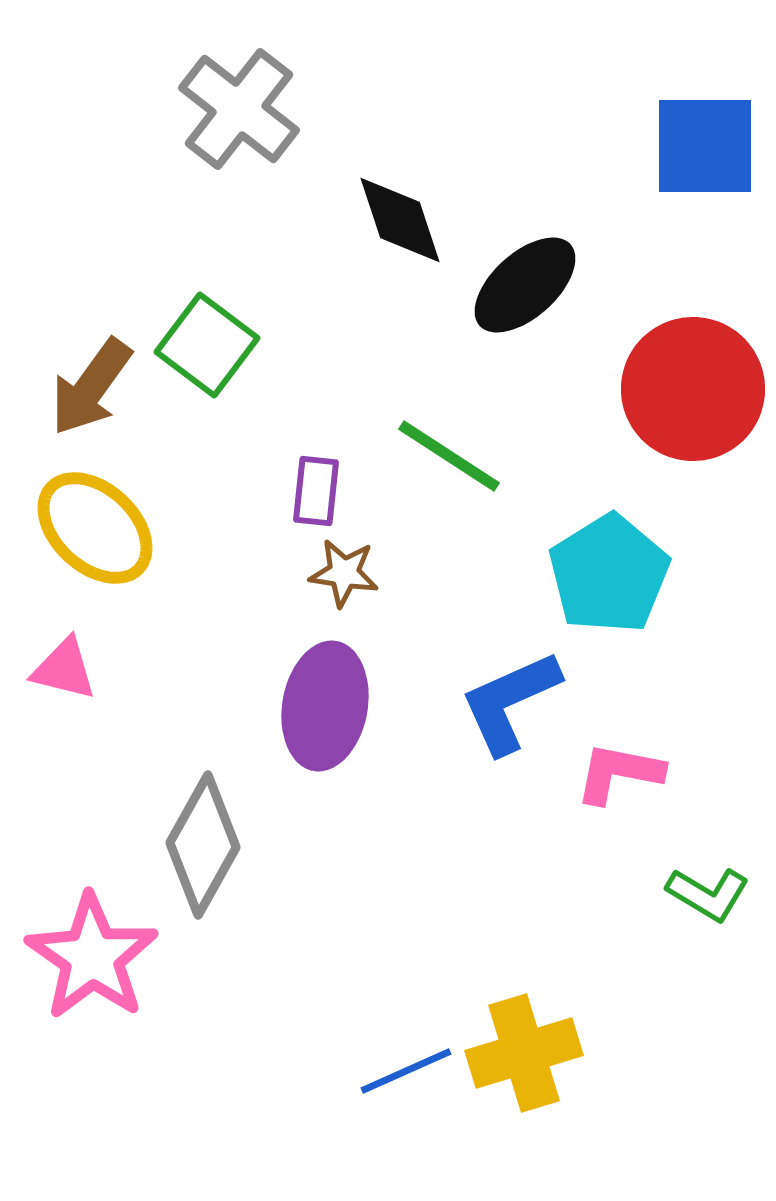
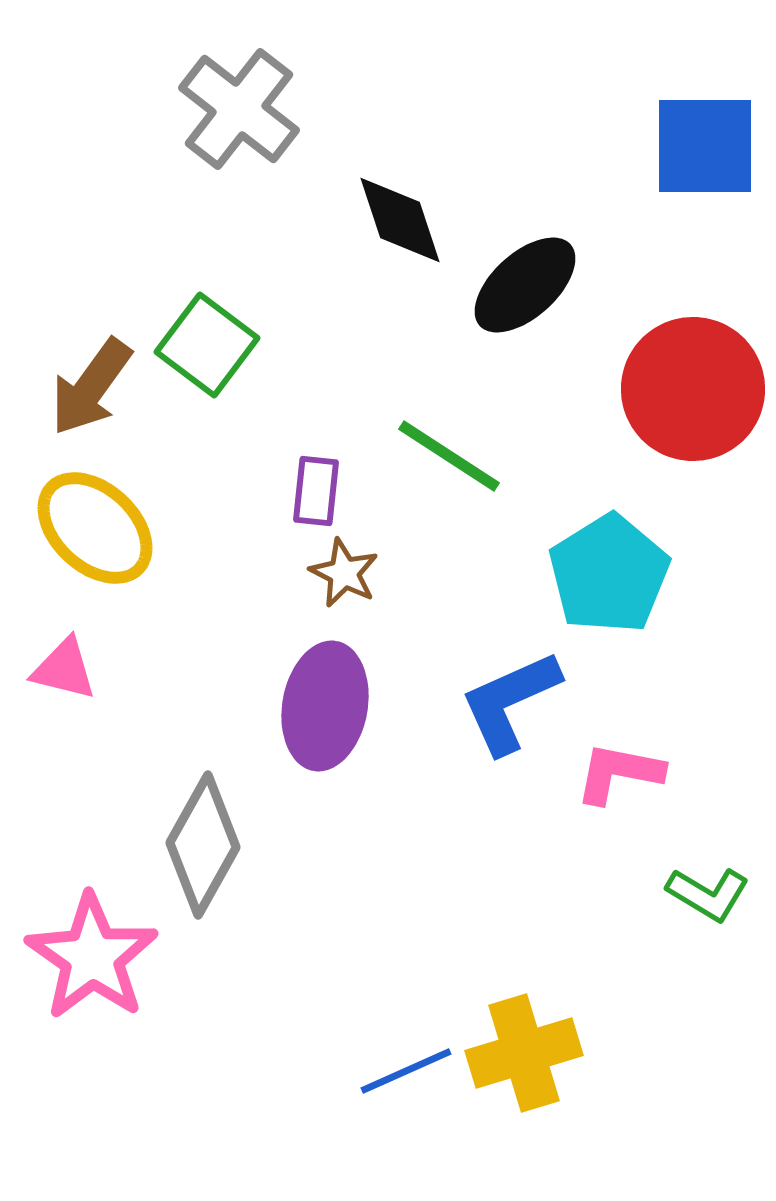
brown star: rotated 18 degrees clockwise
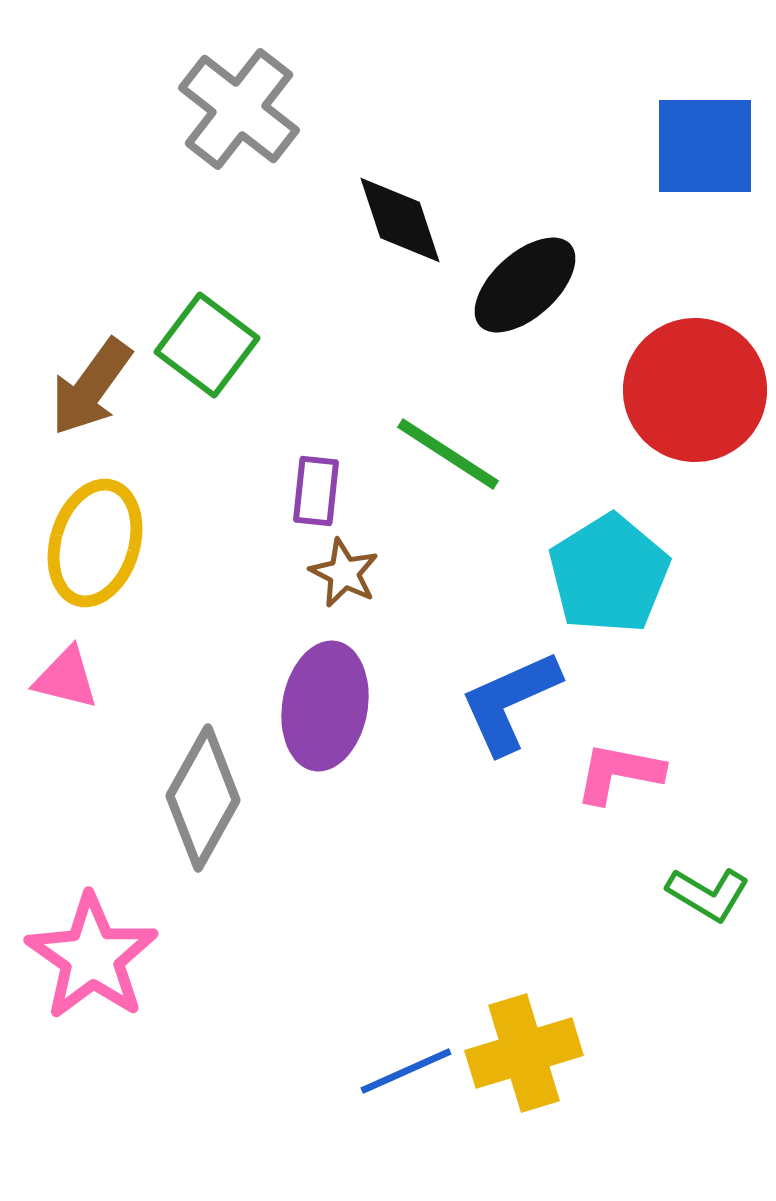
red circle: moved 2 px right, 1 px down
green line: moved 1 px left, 2 px up
yellow ellipse: moved 15 px down; rotated 64 degrees clockwise
pink triangle: moved 2 px right, 9 px down
gray diamond: moved 47 px up
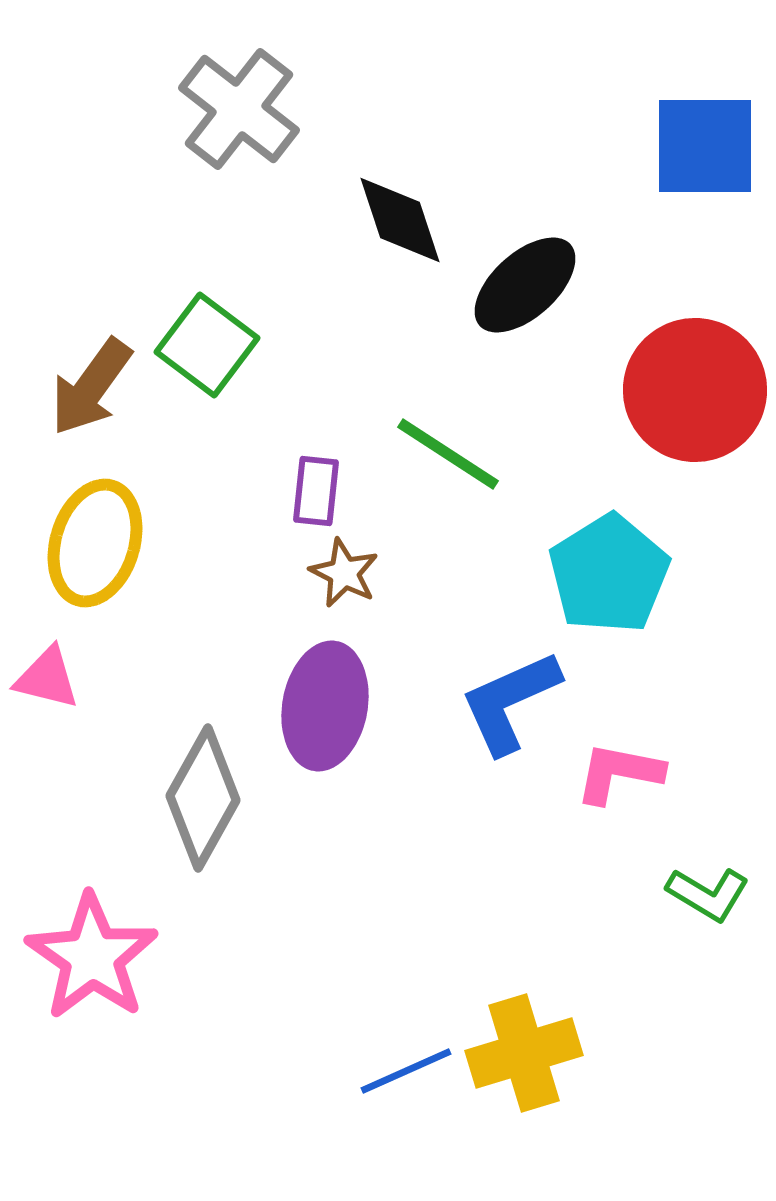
pink triangle: moved 19 px left
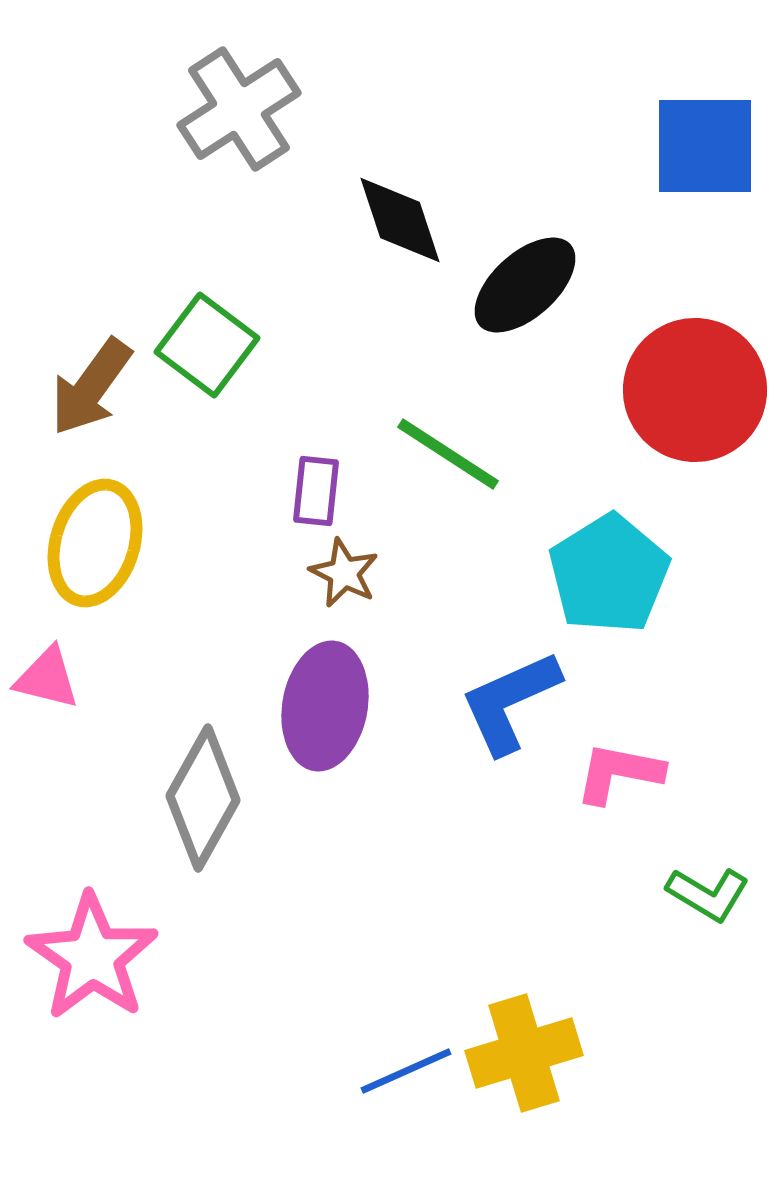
gray cross: rotated 19 degrees clockwise
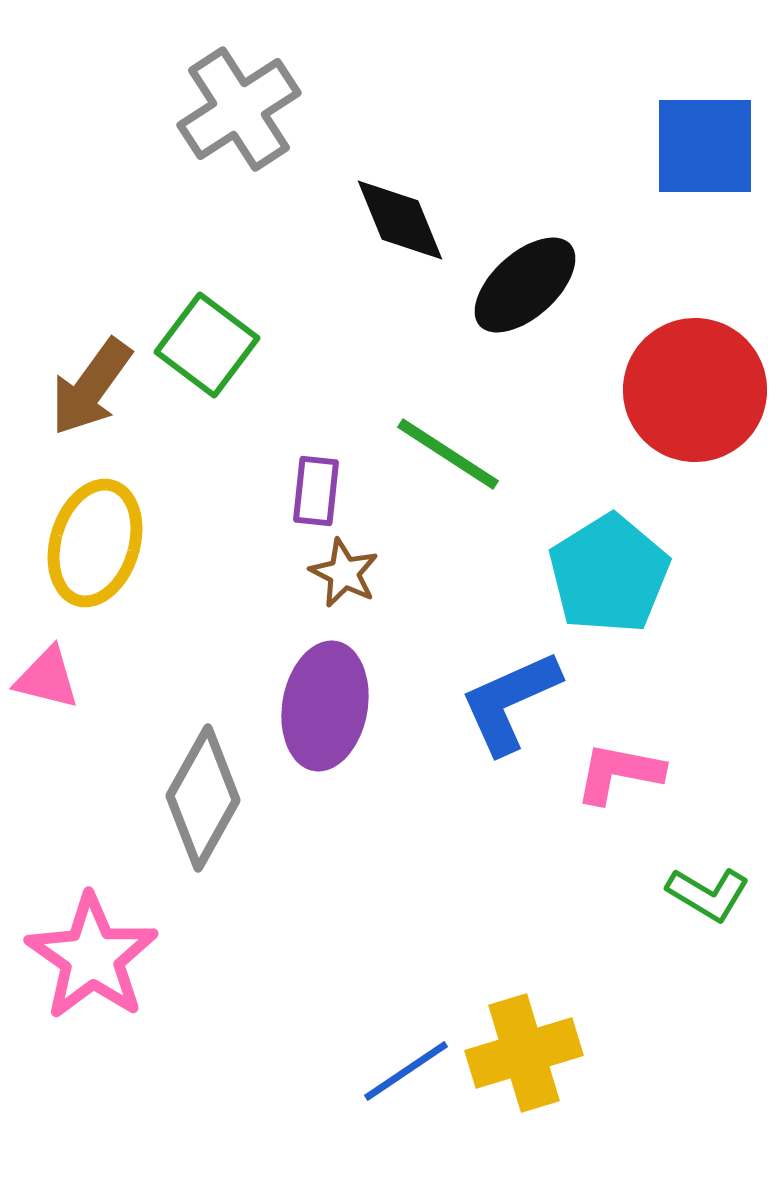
black diamond: rotated 4 degrees counterclockwise
blue line: rotated 10 degrees counterclockwise
